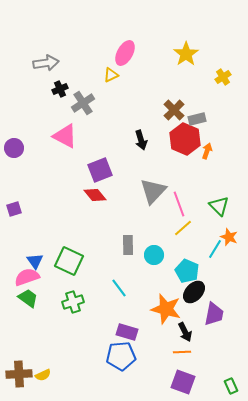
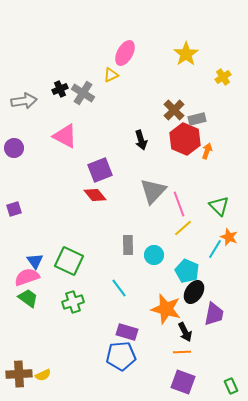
gray arrow at (46, 63): moved 22 px left, 38 px down
gray cross at (83, 103): moved 10 px up; rotated 25 degrees counterclockwise
black ellipse at (194, 292): rotated 10 degrees counterclockwise
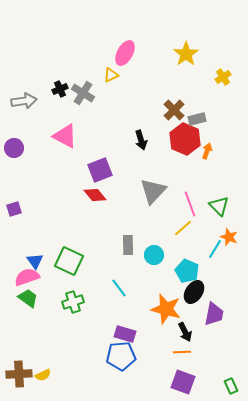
pink line at (179, 204): moved 11 px right
purple rectangle at (127, 332): moved 2 px left, 2 px down
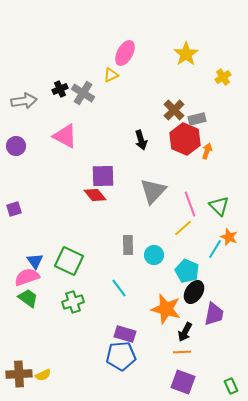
purple circle at (14, 148): moved 2 px right, 2 px up
purple square at (100, 170): moved 3 px right, 6 px down; rotated 20 degrees clockwise
black arrow at (185, 332): rotated 54 degrees clockwise
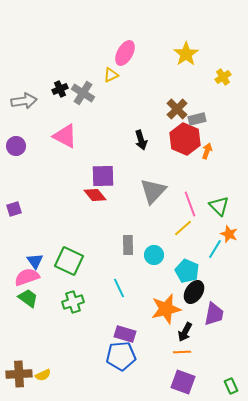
brown cross at (174, 110): moved 3 px right, 1 px up
orange star at (229, 237): moved 3 px up
cyan line at (119, 288): rotated 12 degrees clockwise
orange star at (166, 309): rotated 28 degrees counterclockwise
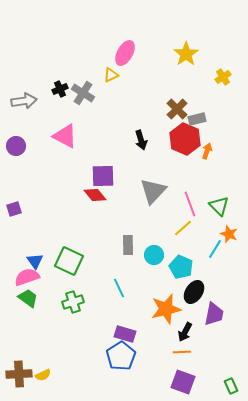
cyan pentagon at (187, 271): moved 6 px left, 4 px up
blue pentagon at (121, 356): rotated 28 degrees counterclockwise
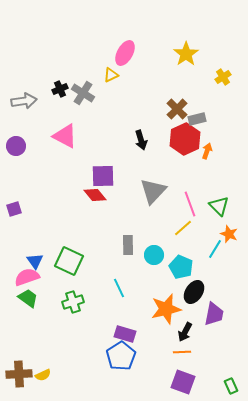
red hexagon at (185, 139): rotated 12 degrees clockwise
